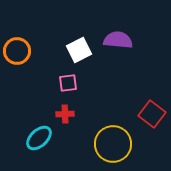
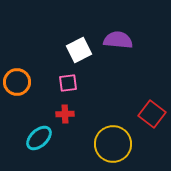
orange circle: moved 31 px down
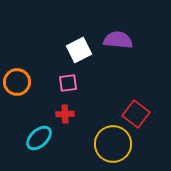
red square: moved 16 px left
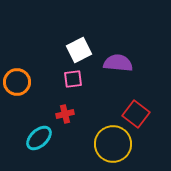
purple semicircle: moved 23 px down
pink square: moved 5 px right, 4 px up
red cross: rotated 12 degrees counterclockwise
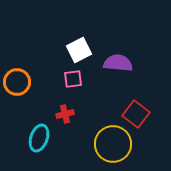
cyan ellipse: rotated 28 degrees counterclockwise
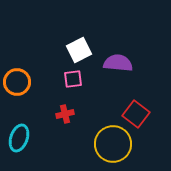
cyan ellipse: moved 20 px left
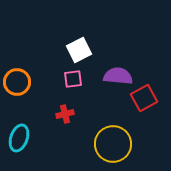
purple semicircle: moved 13 px down
red square: moved 8 px right, 16 px up; rotated 24 degrees clockwise
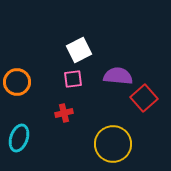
red square: rotated 12 degrees counterclockwise
red cross: moved 1 px left, 1 px up
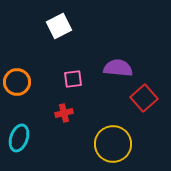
white square: moved 20 px left, 24 px up
purple semicircle: moved 8 px up
